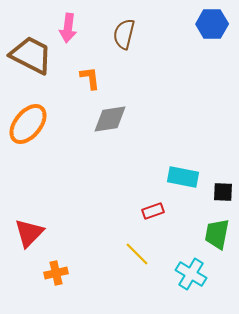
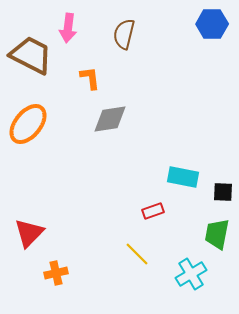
cyan cross: rotated 28 degrees clockwise
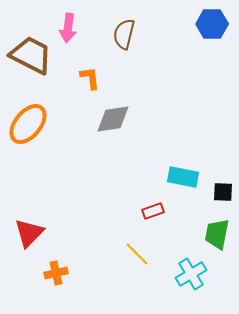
gray diamond: moved 3 px right
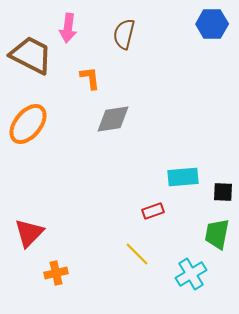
cyan rectangle: rotated 16 degrees counterclockwise
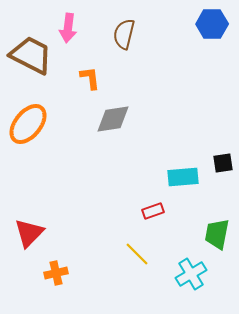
black square: moved 29 px up; rotated 10 degrees counterclockwise
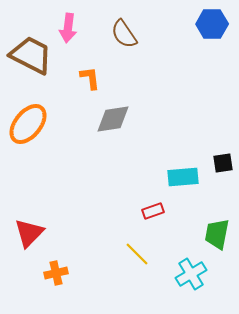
brown semicircle: rotated 48 degrees counterclockwise
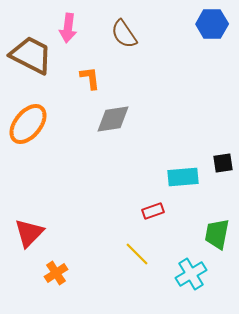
orange cross: rotated 20 degrees counterclockwise
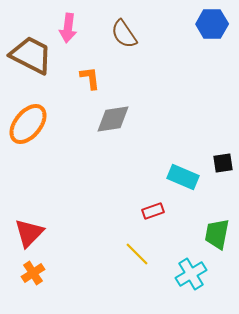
cyan rectangle: rotated 28 degrees clockwise
orange cross: moved 23 px left
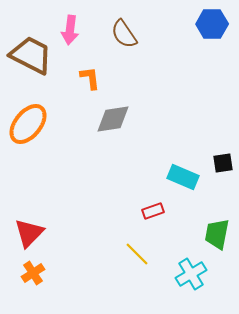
pink arrow: moved 2 px right, 2 px down
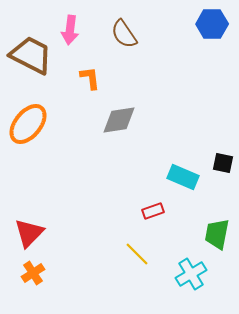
gray diamond: moved 6 px right, 1 px down
black square: rotated 20 degrees clockwise
